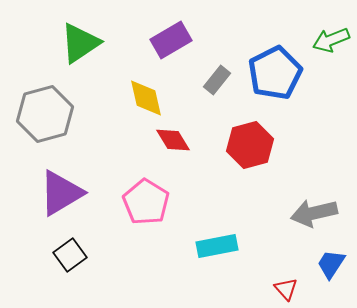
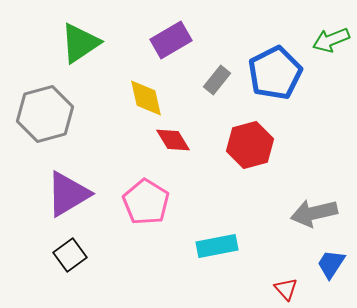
purple triangle: moved 7 px right, 1 px down
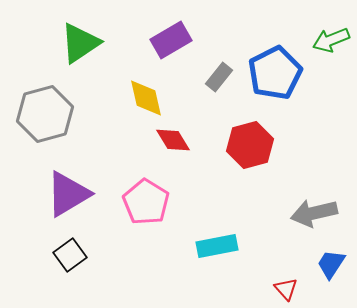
gray rectangle: moved 2 px right, 3 px up
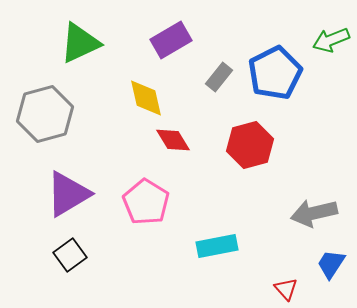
green triangle: rotated 9 degrees clockwise
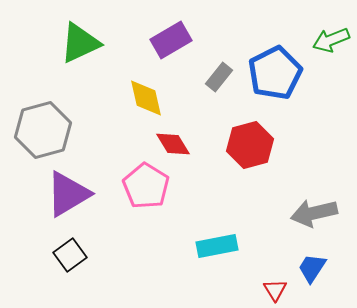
gray hexagon: moved 2 px left, 16 px down
red diamond: moved 4 px down
pink pentagon: moved 16 px up
blue trapezoid: moved 19 px left, 4 px down
red triangle: moved 11 px left, 1 px down; rotated 10 degrees clockwise
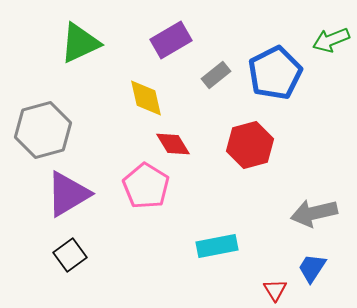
gray rectangle: moved 3 px left, 2 px up; rotated 12 degrees clockwise
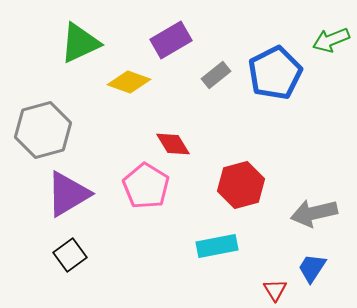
yellow diamond: moved 17 px left, 16 px up; rotated 57 degrees counterclockwise
red hexagon: moved 9 px left, 40 px down
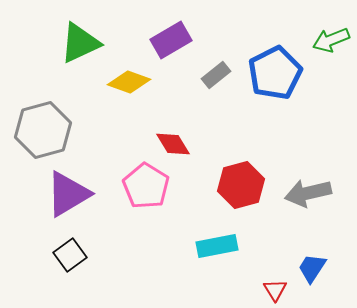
gray arrow: moved 6 px left, 20 px up
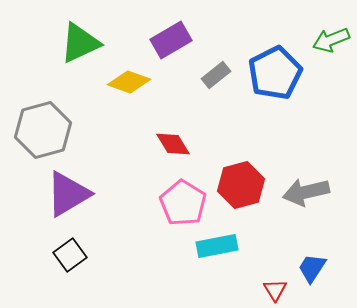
pink pentagon: moved 37 px right, 17 px down
gray arrow: moved 2 px left, 1 px up
